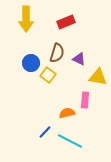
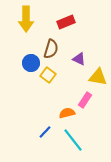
brown semicircle: moved 6 px left, 4 px up
pink rectangle: rotated 28 degrees clockwise
cyan line: moved 3 px right, 1 px up; rotated 25 degrees clockwise
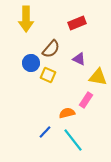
red rectangle: moved 11 px right, 1 px down
brown semicircle: rotated 24 degrees clockwise
yellow square: rotated 14 degrees counterclockwise
pink rectangle: moved 1 px right
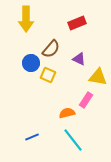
blue line: moved 13 px left, 5 px down; rotated 24 degrees clockwise
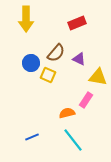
brown semicircle: moved 5 px right, 4 px down
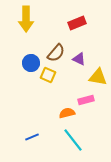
pink rectangle: rotated 42 degrees clockwise
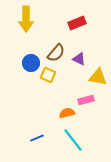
blue line: moved 5 px right, 1 px down
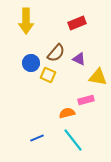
yellow arrow: moved 2 px down
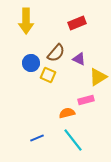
yellow triangle: rotated 42 degrees counterclockwise
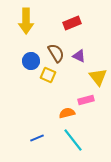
red rectangle: moved 5 px left
brown semicircle: rotated 72 degrees counterclockwise
purple triangle: moved 3 px up
blue circle: moved 2 px up
yellow triangle: rotated 36 degrees counterclockwise
